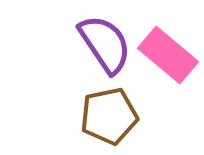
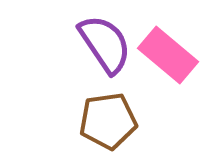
brown pentagon: moved 1 px left, 5 px down; rotated 4 degrees clockwise
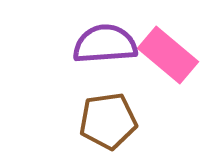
purple semicircle: rotated 60 degrees counterclockwise
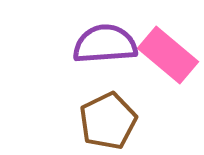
brown pentagon: rotated 18 degrees counterclockwise
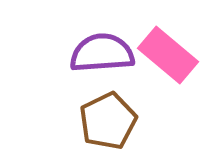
purple semicircle: moved 3 px left, 9 px down
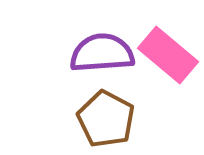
brown pentagon: moved 2 px left, 2 px up; rotated 18 degrees counterclockwise
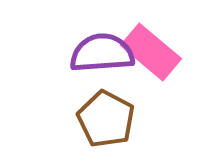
pink rectangle: moved 17 px left, 3 px up
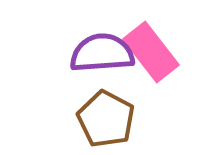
pink rectangle: rotated 12 degrees clockwise
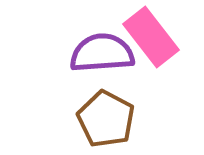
pink rectangle: moved 15 px up
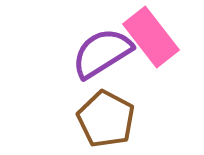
purple semicircle: rotated 28 degrees counterclockwise
